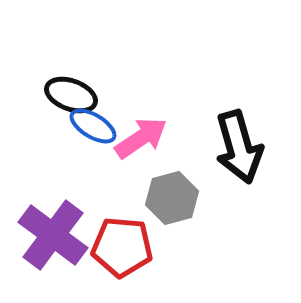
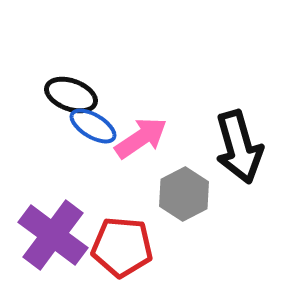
gray hexagon: moved 12 px right, 4 px up; rotated 12 degrees counterclockwise
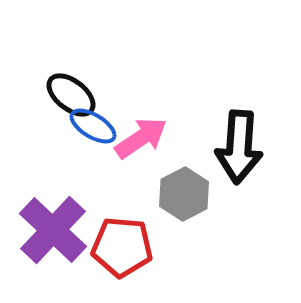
black ellipse: rotated 18 degrees clockwise
black arrow: rotated 20 degrees clockwise
purple cross: moved 5 px up; rotated 6 degrees clockwise
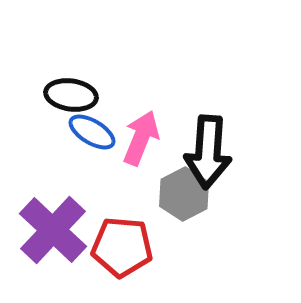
black ellipse: rotated 30 degrees counterclockwise
blue ellipse: moved 1 px left, 6 px down
pink arrow: rotated 34 degrees counterclockwise
black arrow: moved 31 px left, 5 px down
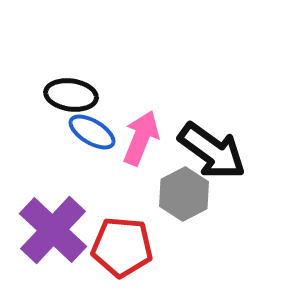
black arrow: moved 4 px right, 1 px up; rotated 58 degrees counterclockwise
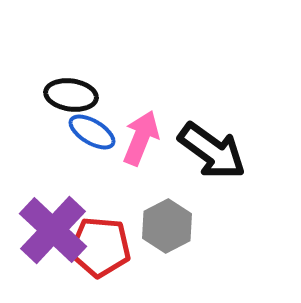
gray hexagon: moved 17 px left, 32 px down
red pentagon: moved 22 px left
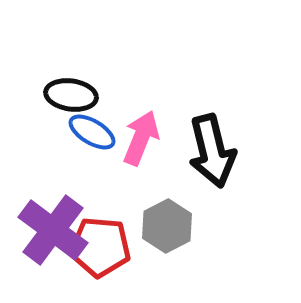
black arrow: rotated 40 degrees clockwise
purple cross: rotated 6 degrees counterclockwise
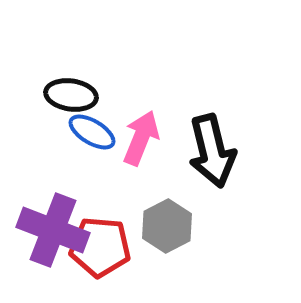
purple cross: rotated 16 degrees counterclockwise
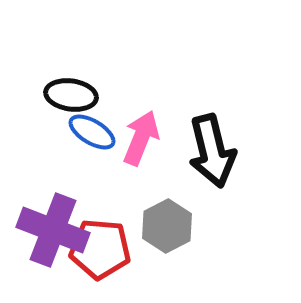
red pentagon: moved 2 px down
